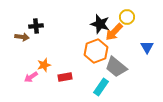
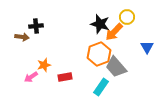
orange hexagon: moved 3 px right, 3 px down
gray trapezoid: rotated 10 degrees clockwise
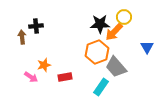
yellow circle: moved 3 px left
black star: rotated 18 degrees counterclockwise
brown arrow: rotated 104 degrees counterclockwise
orange hexagon: moved 2 px left, 2 px up
pink arrow: rotated 112 degrees counterclockwise
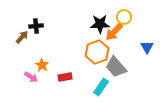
brown arrow: rotated 48 degrees clockwise
orange star: moved 2 px left; rotated 24 degrees counterclockwise
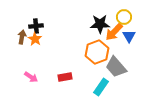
brown arrow: rotated 32 degrees counterclockwise
blue triangle: moved 18 px left, 11 px up
orange star: moved 7 px left, 26 px up
